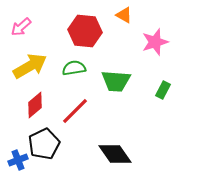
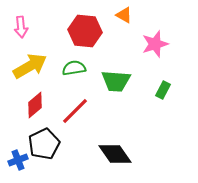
pink arrow: rotated 55 degrees counterclockwise
pink star: moved 2 px down
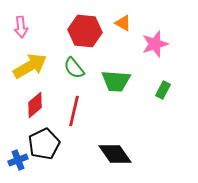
orange triangle: moved 1 px left, 8 px down
green semicircle: rotated 120 degrees counterclockwise
red line: moved 1 px left; rotated 32 degrees counterclockwise
